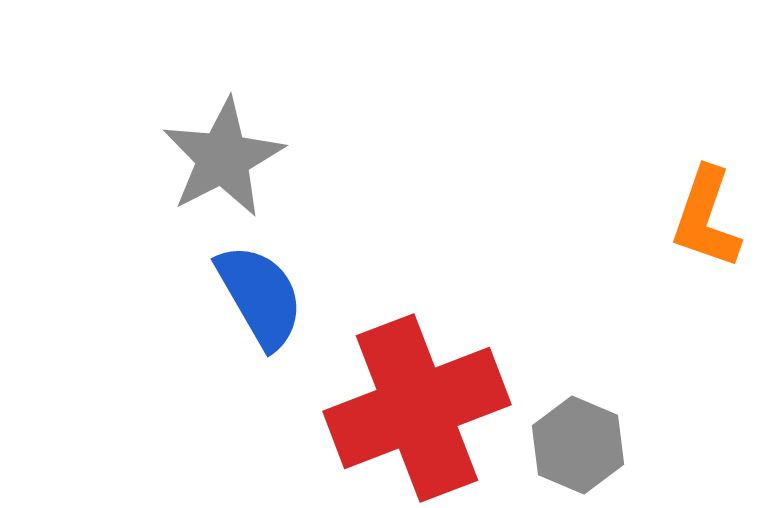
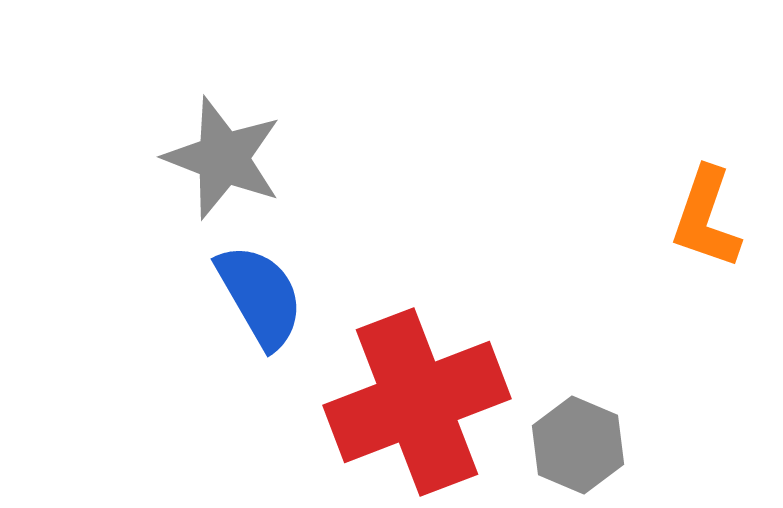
gray star: rotated 24 degrees counterclockwise
red cross: moved 6 px up
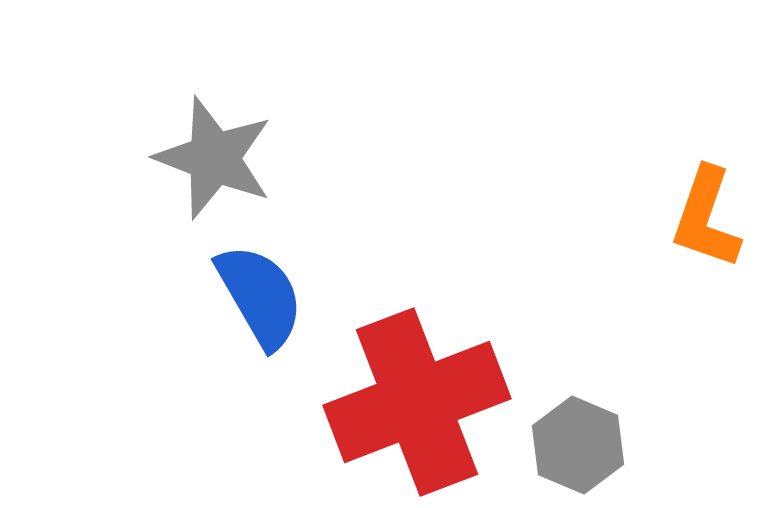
gray star: moved 9 px left
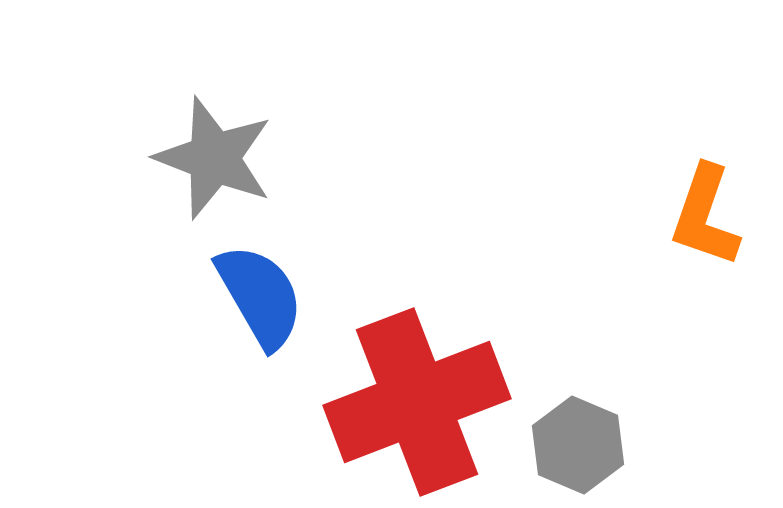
orange L-shape: moved 1 px left, 2 px up
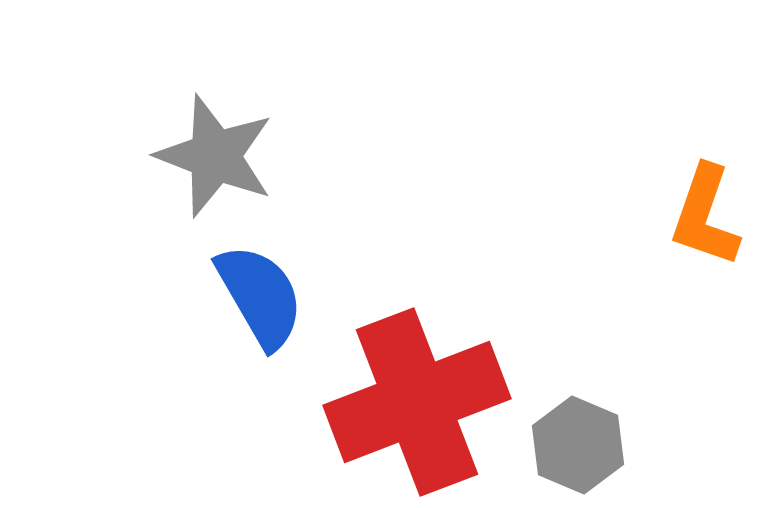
gray star: moved 1 px right, 2 px up
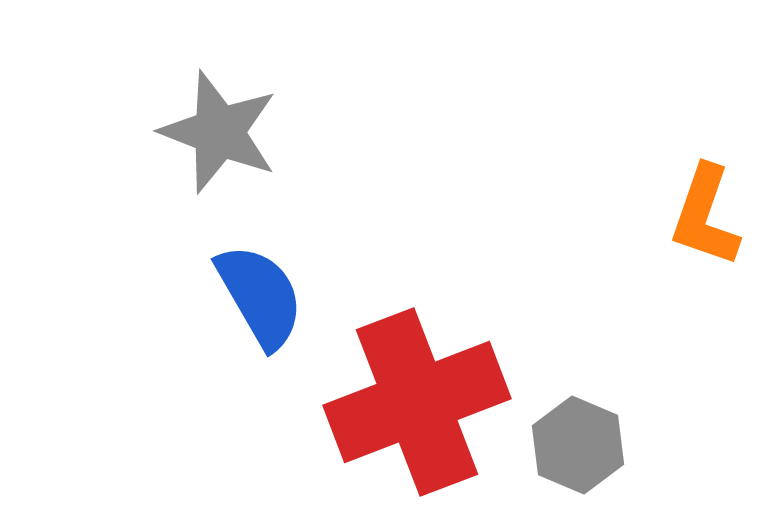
gray star: moved 4 px right, 24 px up
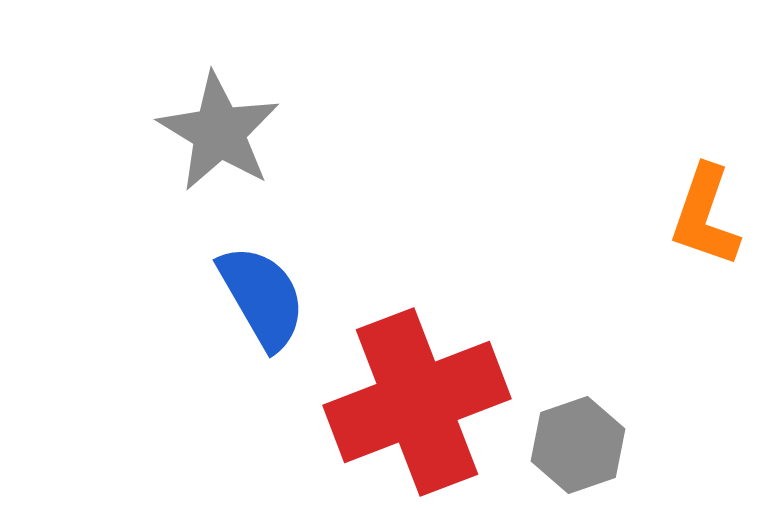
gray star: rotated 10 degrees clockwise
blue semicircle: moved 2 px right, 1 px down
gray hexagon: rotated 18 degrees clockwise
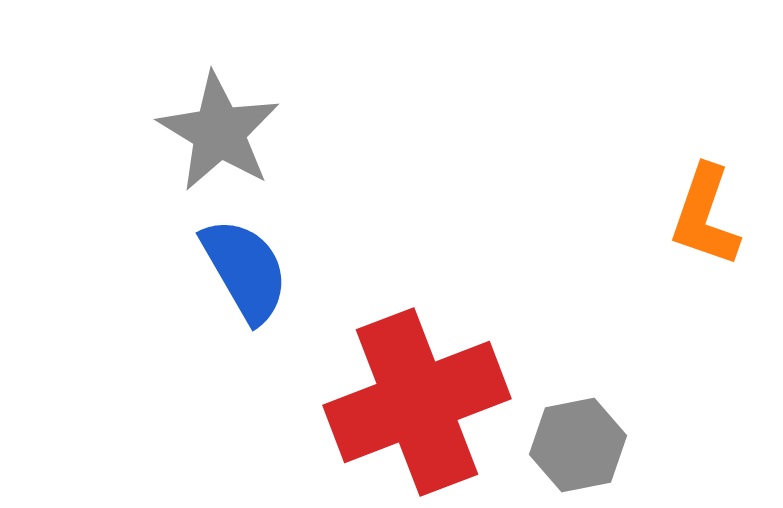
blue semicircle: moved 17 px left, 27 px up
gray hexagon: rotated 8 degrees clockwise
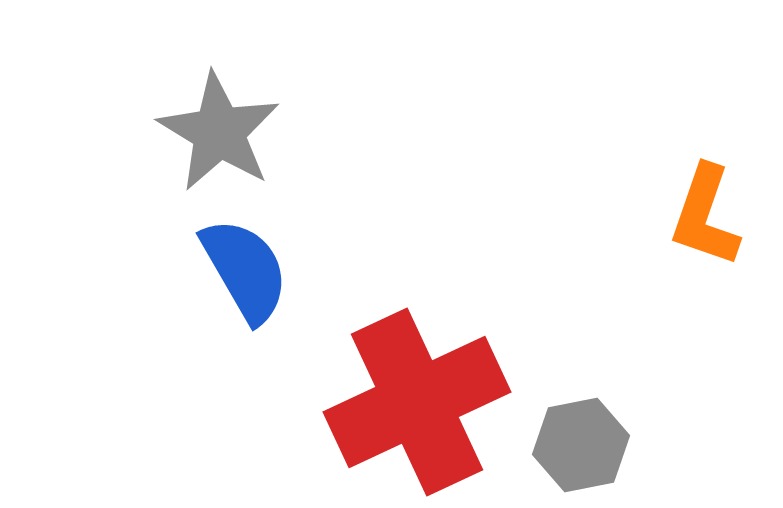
red cross: rotated 4 degrees counterclockwise
gray hexagon: moved 3 px right
